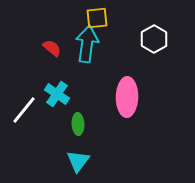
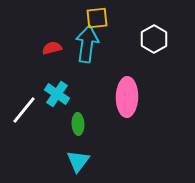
red semicircle: rotated 54 degrees counterclockwise
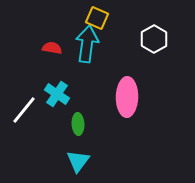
yellow square: rotated 30 degrees clockwise
red semicircle: rotated 24 degrees clockwise
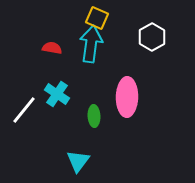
white hexagon: moved 2 px left, 2 px up
cyan arrow: moved 4 px right
green ellipse: moved 16 px right, 8 px up
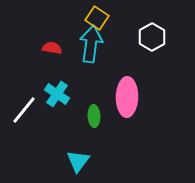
yellow square: rotated 10 degrees clockwise
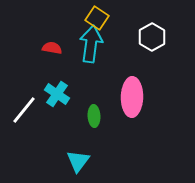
pink ellipse: moved 5 px right
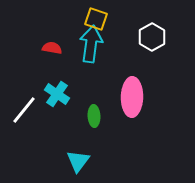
yellow square: moved 1 px left, 1 px down; rotated 15 degrees counterclockwise
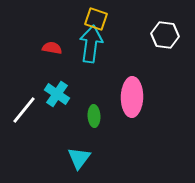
white hexagon: moved 13 px right, 2 px up; rotated 24 degrees counterclockwise
cyan triangle: moved 1 px right, 3 px up
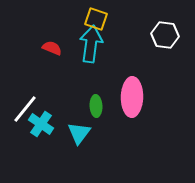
red semicircle: rotated 12 degrees clockwise
cyan cross: moved 16 px left, 30 px down
white line: moved 1 px right, 1 px up
green ellipse: moved 2 px right, 10 px up
cyan triangle: moved 25 px up
